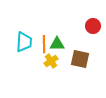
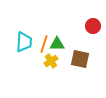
orange line: rotated 18 degrees clockwise
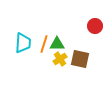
red circle: moved 2 px right
cyan trapezoid: moved 1 px left, 1 px down
yellow cross: moved 9 px right, 2 px up
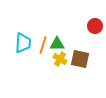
orange line: moved 1 px left, 1 px down
yellow cross: rotated 24 degrees counterclockwise
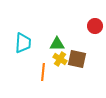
orange line: moved 27 px down; rotated 12 degrees counterclockwise
brown square: moved 3 px left
